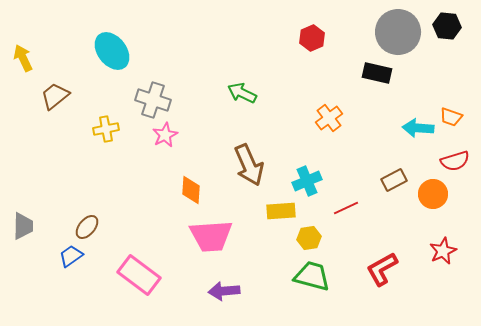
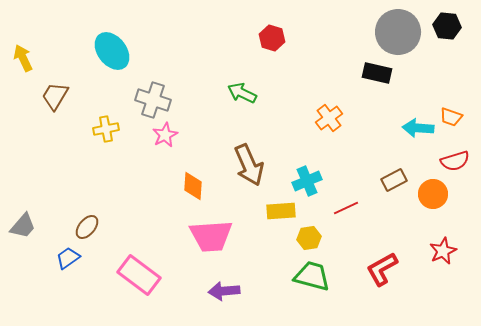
red hexagon: moved 40 px left; rotated 20 degrees counterclockwise
brown trapezoid: rotated 20 degrees counterclockwise
orange diamond: moved 2 px right, 4 px up
gray trapezoid: rotated 40 degrees clockwise
blue trapezoid: moved 3 px left, 2 px down
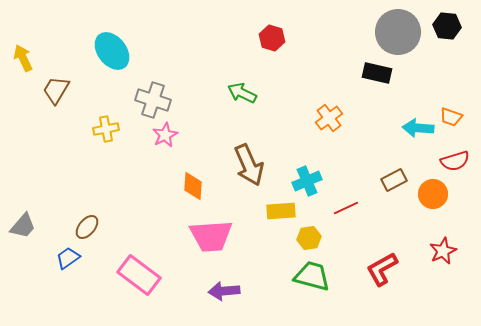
brown trapezoid: moved 1 px right, 6 px up
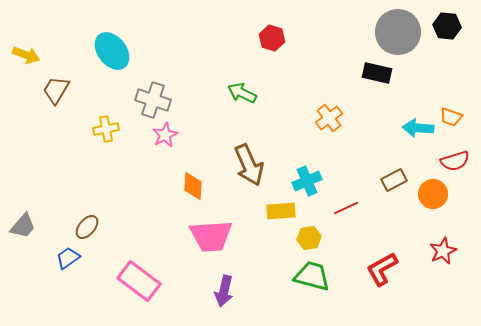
yellow arrow: moved 3 px right, 3 px up; rotated 136 degrees clockwise
pink rectangle: moved 6 px down
purple arrow: rotated 72 degrees counterclockwise
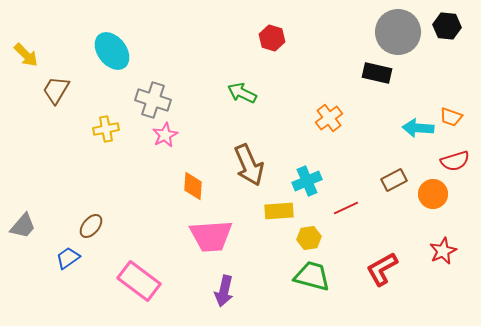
yellow arrow: rotated 24 degrees clockwise
yellow rectangle: moved 2 px left
brown ellipse: moved 4 px right, 1 px up
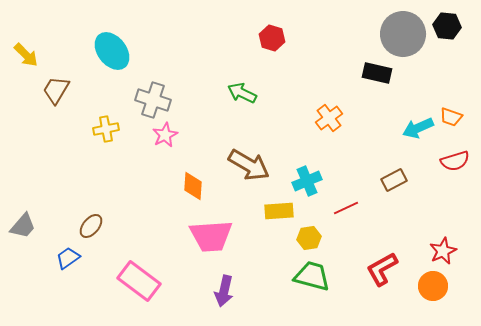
gray circle: moved 5 px right, 2 px down
cyan arrow: rotated 28 degrees counterclockwise
brown arrow: rotated 36 degrees counterclockwise
orange circle: moved 92 px down
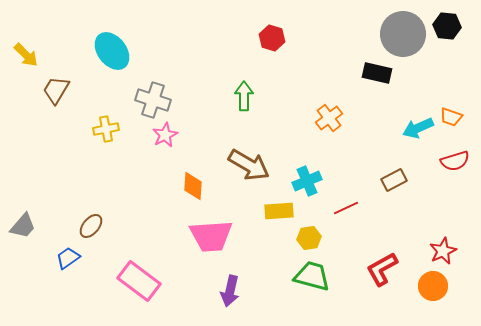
green arrow: moved 2 px right, 3 px down; rotated 64 degrees clockwise
purple arrow: moved 6 px right
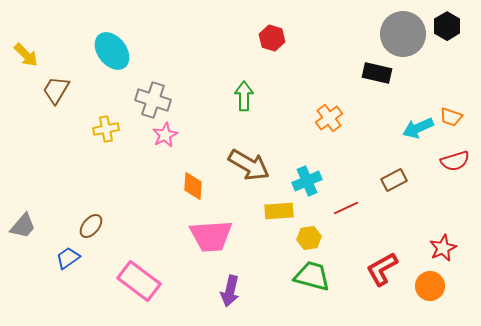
black hexagon: rotated 24 degrees clockwise
red star: moved 3 px up
orange circle: moved 3 px left
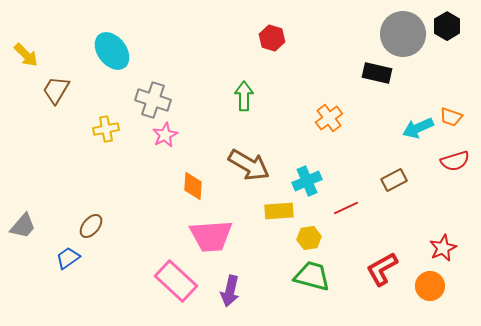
pink rectangle: moved 37 px right; rotated 6 degrees clockwise
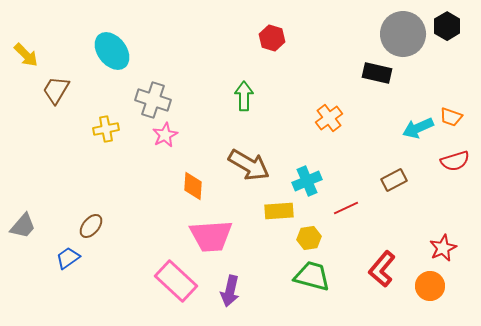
red L-shape: rotated 21 degrees counterclockwise
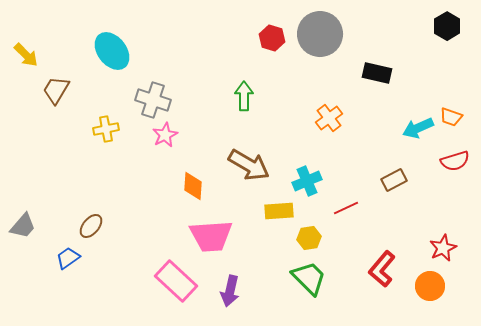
gray circle: moved 83 px left
green trapezoid: moved 3 px left, 2 px down; rotated 30 degrees clockwise
